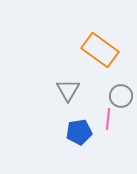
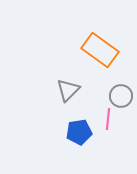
gray triangle: rotated 15 degrees clockwise
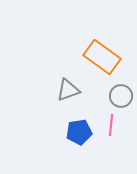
orange rectangle: moved 2 px right, 7 px down
gray triangle: rotated 25 degrees clockwise
pink line: moved 3 px right, 6 px down
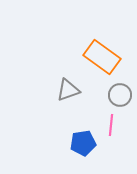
gray circle: moved 1 px left, 1 px up
blue pentagon: moved 4 px right, 11 px down
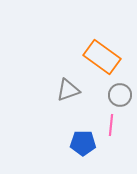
blue pentagon: rotated 10 degrees clockwise
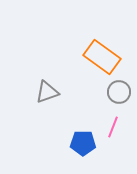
gray triangle: moved 21 px left, 2 px down
gray circle: moved 1 px left, 3 px up
pink line: moved 2 px right, 2 px down; rotated 15 degrees clockwise
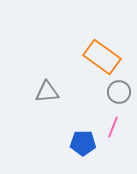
gray triangle: rotated 15 degrees clockwise
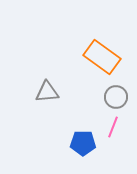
gray circle: moved 3 px left, 5 px down
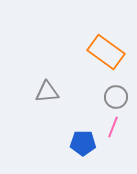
orange rectangle: moved 4 px right, 5 px up
